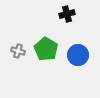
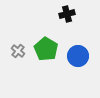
gray cross: rotated 24 degrees clockwise
blue circle: moved 1 px down
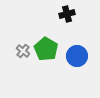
gray cross: moved 5 px right
blue circle: moved 1 px left
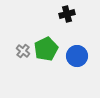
green pentagon: rotated 15 degrees clockwise
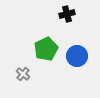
gray cross: moved 23 px down
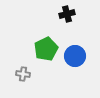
blue circle: moved 2 px left
gray cross: rotated 32 degrees counterclockwise
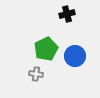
gray cross: moved 13 px right
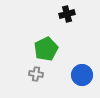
blue circle: moved 7 px right, 19 px down
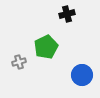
green pentagon: moved 2 px up
gray cross: moved 17 px left, 12 px up; rotated 24 degrees counterclockwise
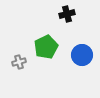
blue circle: moved 20 px up
